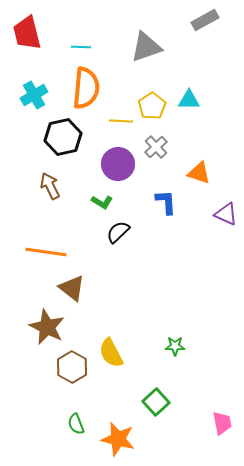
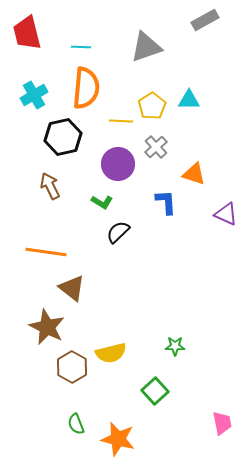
orange triangle: moved 5 px left, 1 px down
yellow semicircle: rotated 76 degrees counterclockwise
green square: moved 1 px left, 11 px up
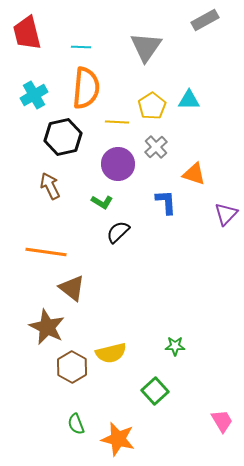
gray triangle: rotated 36 degrees counterclockwise
yellow line: moved 4 px left, 1 px down
purple triangle: rotated 50 degrees clockwise
pink trapezoid: moved 2 px up; rotated 20 degrees counterclockwise
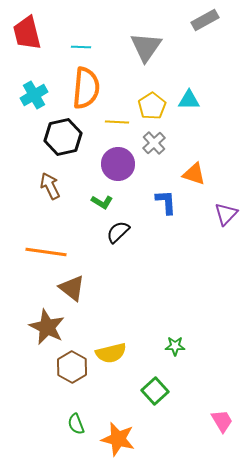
gray cross: moved 2 px left, 4 px up
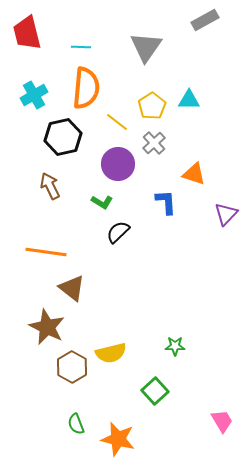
yellow line: rotated 35 degrees clockwise
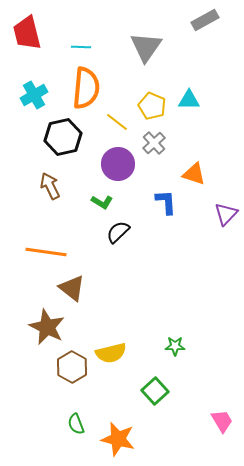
yellow pentagon: rotated 16 degrees counterclockwise
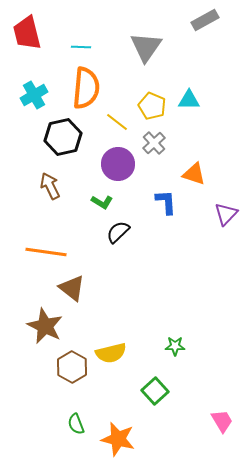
brown star: moved 2 px left, 1 px up
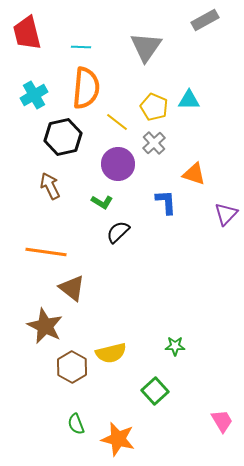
yellow pentagon: moved 2 px right, 1 px down
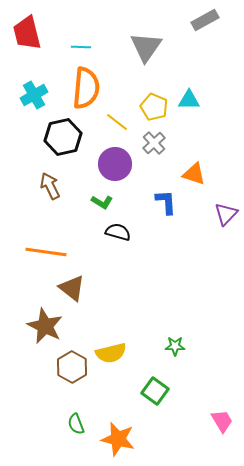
purple circle: moved 3 px left
black semicircle: rotated 60 degrees clockwise
green square: rotated 12 degrees counterclockwise
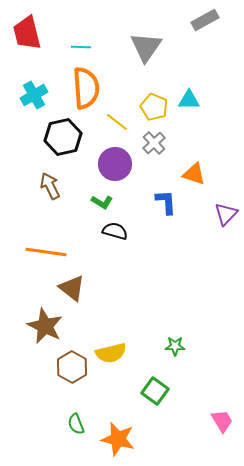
orange semicircle: rotated 9 degrees counterclockwise
black semicircle: moved 3 px left, 1 px up
